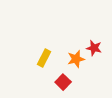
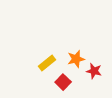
red star: moved 23 px down
yellow rectangle: moved 3 px right, 5 px down; rotated 24 degrees clockwise
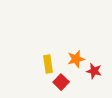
yellow rectangle: moved 1 px right, 1 px down; rotated 60 degrees counterclockwise
red square: moved 2 px left
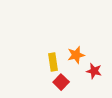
orange star: moved 4 px up
yellow rectangle: moved 5 px right, 2 px up
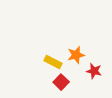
yellow rectangle: rotated 54 degrees counterclockwise
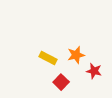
yellow rectangle: moved 5 px left, 4 px up
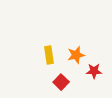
yellow rectangle: moved 1 px right, 3 px up; rotated 54 degrees clockwise
red star: rotated 14 degrees counterclockwise
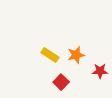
yellow rectangle: moved 1 px right; rotated 48 degrees counterclockwise
red star: moved 6 px right
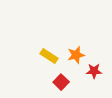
yellow rectangle: moved 1 px left, 1 px down
red star: moved 6 px left
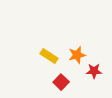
orange star: moved 1 px right
